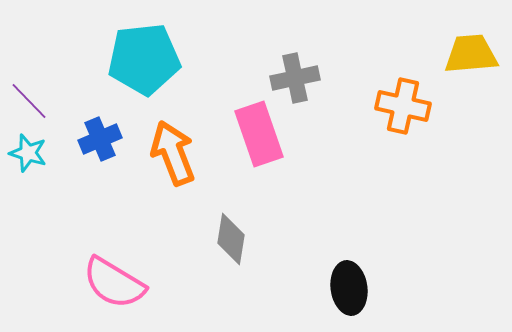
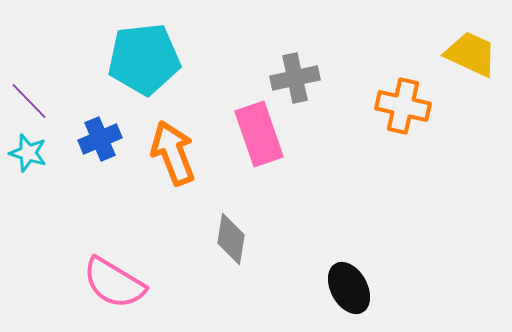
yellow trapezoid: rotated 30 degrees clockwise
black ellipse: rotated 21 degrees counterclockwise
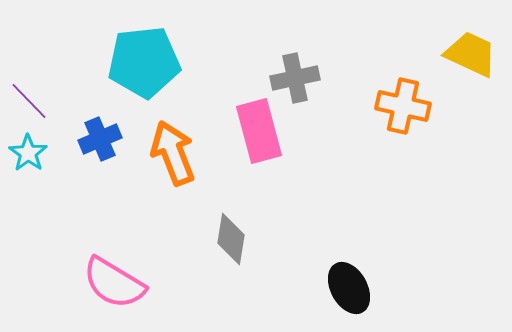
cyan pentagon: moved 3 px down
pink rectangle: moved 3 px up; rotated 4 degrees clockwise
cyan star: rotated 18 degrees clockwise
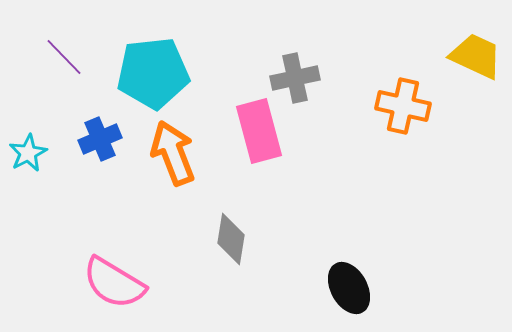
yellow trapezoid: moved 5 px right, 2 px down
cyan pentagon: moved 9 px right, 11 px down
purple line: moved 35 px right, 44 px up
cyan star: rotated 9 degrees clockwise
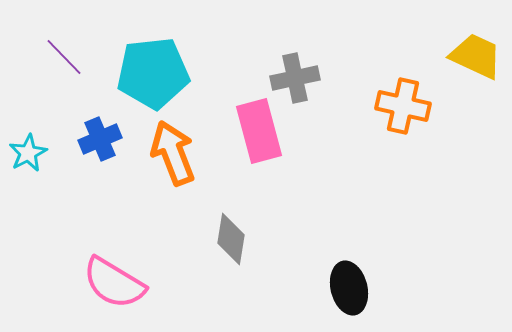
black ellipse: rotated 15 degrees clockwise
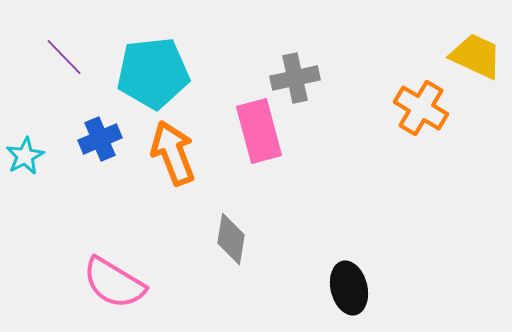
orange cross: moved 18 px right, 2 px down; rotated 18 degrees clockwise
cyan star: moved 3 px left, 3 px down
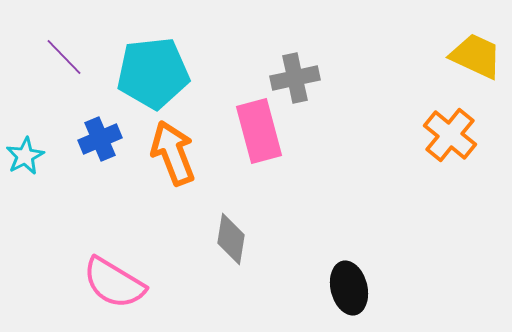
orange cross: moved 29 px right, 27 px down; rotated 8 degrees clockwise
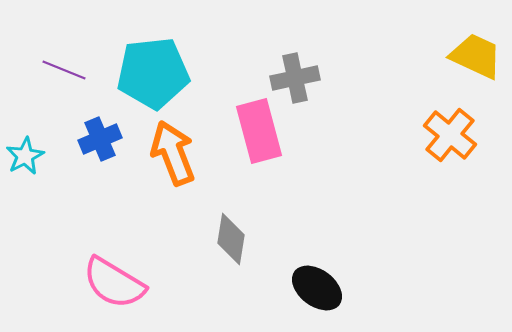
purple line: moved 13 px down; rotated 24 degrees counterclockwise
black ellipse: moved 32 px left; rotated 39 degrees counterclockwise
